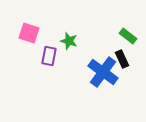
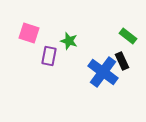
black rectangle: moved 2 px down
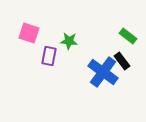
green star: rotated 12 degrees counterclockwise
black rectangle: rotated 12 degrees counterclockwise
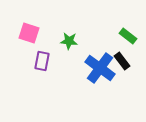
purple rectangle: moved 7 px left, 5 px down
blue cross: moved 3 px left, 4 px up
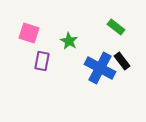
green rectangle: moved 12 px left, 9 px up
green star: rotated 24 degrees clockwise
blue cross: rotated 8 degrees counterclockwise
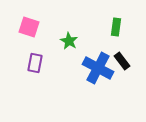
green rectangle: rotated 60 degrees clockwise
pink square: moved 6 px up
purple rectangle: moved 7 px left, 2 px down
blue cross: moved 2 px left
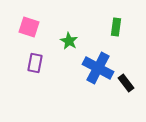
black rectangle: moved 4 px right, 22 px down
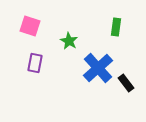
pink square: moved 1 px right, 1 px up
blue cross: rotated 20 degrees clockwise
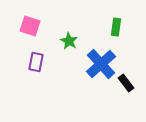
purple rectangle: moved 1 px right, 1 px up
blue cross: moved 3 px right, 4 px up
